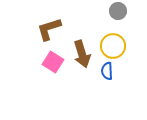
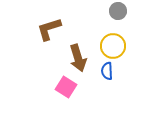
brown arrow: moved 4 px left, 4 px down
pink square: moved 13 px right, 25 px down
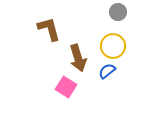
gray circle: moved 1 px down
brown L-shape: rotated 92 degrees clockwise
blue semicircle: rotated 54 degrees clockwise
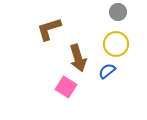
brown L-shape: rotated 92 degrees counterclockwise
yellow circle: moved 3 px right, 2 px up
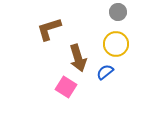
blue semicircle: moved 2 px left, 1 px down
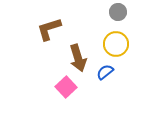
pink square: rotated 15 degrees clockwise
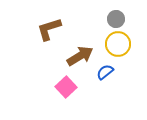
gray circle: moved 2 px left, 7 px down
yellow circle: moved 2 px right
brown arrow: moved 2 px right, 2 px up; rotated 104 degrees counterclockwise
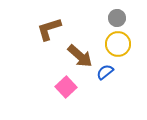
gray circle: moved 1 px right, 1 px up
brown arrow: rotated 72 degrees clockwise
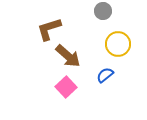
gray circle: moved 14 px left, 7 px up
brown arrow: moved 12 px left
blue semicircle: moved 3 px down
